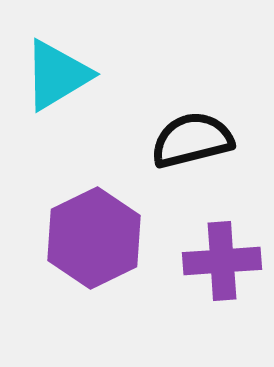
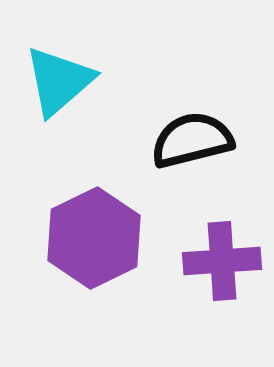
cyan triangle: moved 2 px right, 6 px down; rotated 10 degrees counterclockwise
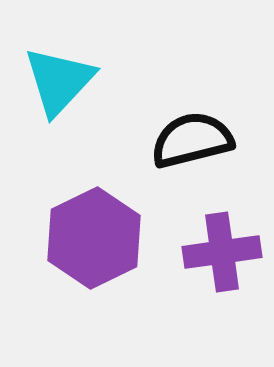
cyan triangle: rotated 6 degrees counterclockwise
purple cross: moved 9 px up; rotated 4 degrees counterclockwise
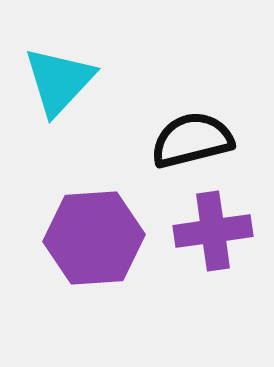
purple hexagon: rotated 22 degrees clockwise
purple cross: moved 9 px left, 21 px up
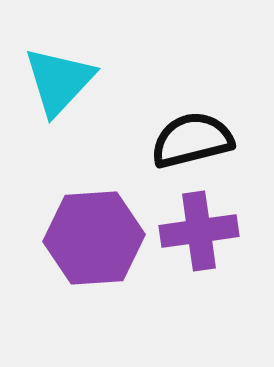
purple cross: moved 14 px left
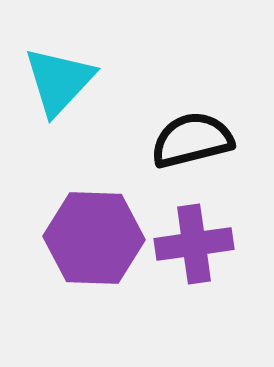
purple cross: moved 5 px left, 13 px down
purple hexagon: rotated 6 degrees clockwise
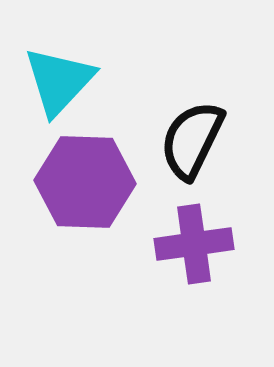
black semicircle: rotated 50 degrees counterclockwise
purple hexagon: moved 9 px left, 56 px up
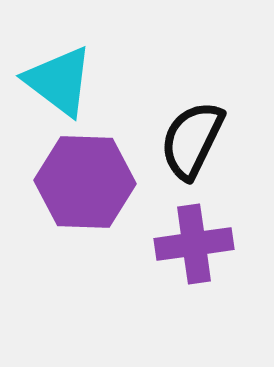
cyan triangle: rotated 36 degrees counterclockwise
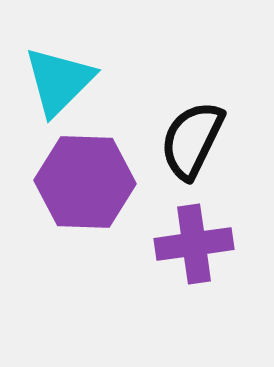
cyan triangle: rotated 38 degrees clockwise
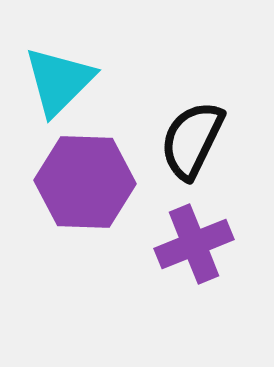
purple cross: rotated 14 degrees counterclockwise
